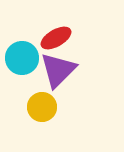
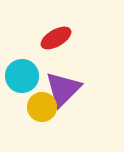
cyan circle: moved 18 px down
purple triangle: moved 5 px right, 19 px down
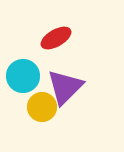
cyan circle: moved 1 px right
purple triangle: moved 2 px right, 2 px up
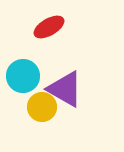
red ellipse: moved 7 px left, 11 px up
purple triangle: moved 2 px down; rotated 45 degrees counterclockwise
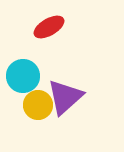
purple triangle: moved 8 px down; rotated 48 degrees clockwise
yellow circle: moved 4 px left, 2 px up
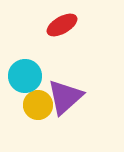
red ellipse: moved 13 px right, 2 px up
cyan circle: moved 2 px right
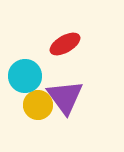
red ellipse: moved 3 px right, 19 px down
purple triangle: rotated 24 degrees counterclockwise
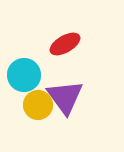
cyan circle: moved 1 px left, 1 px up
